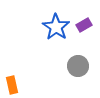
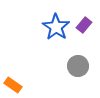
purple rectangle: rotated 21 degrees counterclockwise
orange rectangle: moved 1 px right; rotated 42 degrees counterclockwise
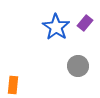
purple rectangle: moved 1 px right, 2 px up
orange rectangle: rotated 60 degrees clockwise
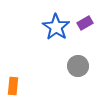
purple rectangle: rotated 21 degrees clockwise
orange rectangle: moved 1 px down
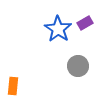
blue star: moved 2 px right, 2 px down
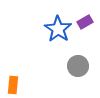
purple rectangle: moved 1 px up
orange rectangle: moved 1 px up
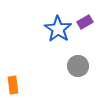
orange rectangle: rotated 12 degrees counterclockwise
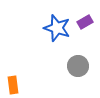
blue star: moved 1 px left, 1 px up; rotated 16 degrees counterclockwise
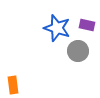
purple rectangle: moved 2 px right, 3 px down; rotated 42 degrees clockwise
gray circle: moved 15 px up
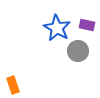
blue star: rotated 12 degrees clockwise
orange rectangle: rotated 12 degrees counterclockwise
